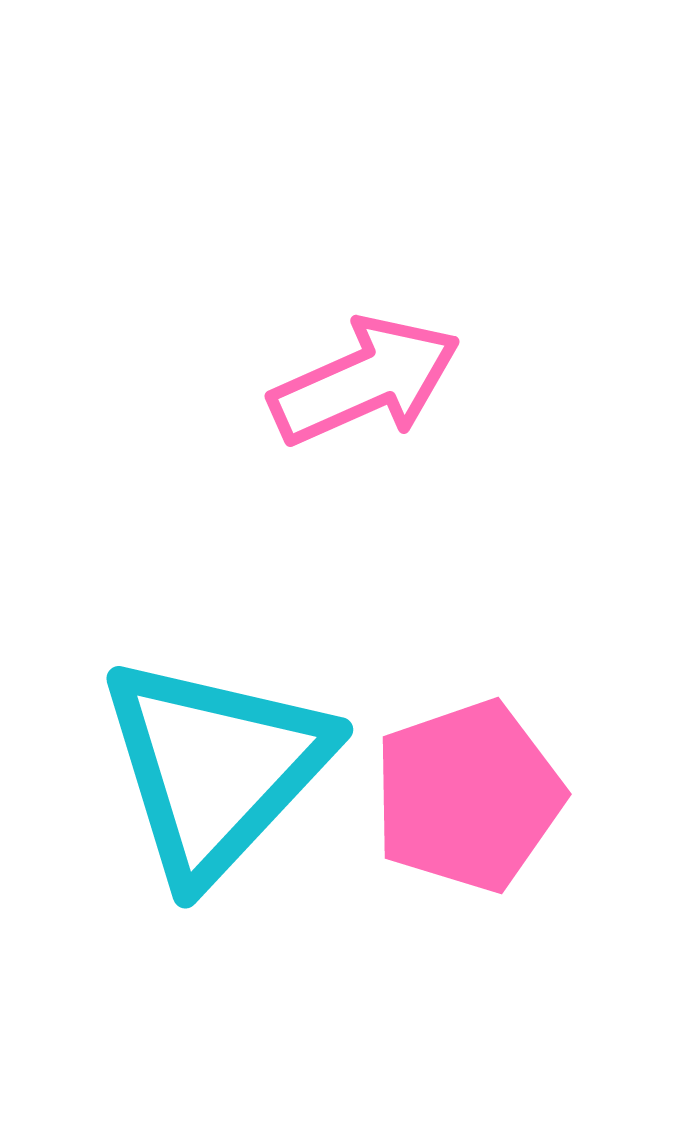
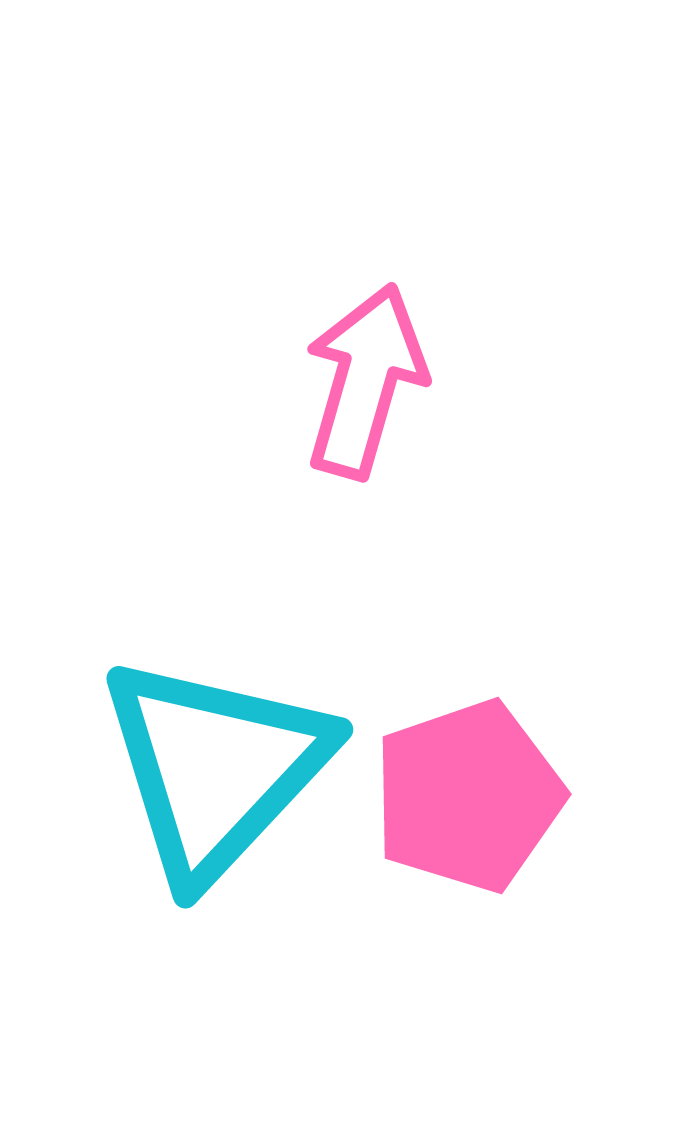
pink arrow: rotated 50 degrees counterclockwise
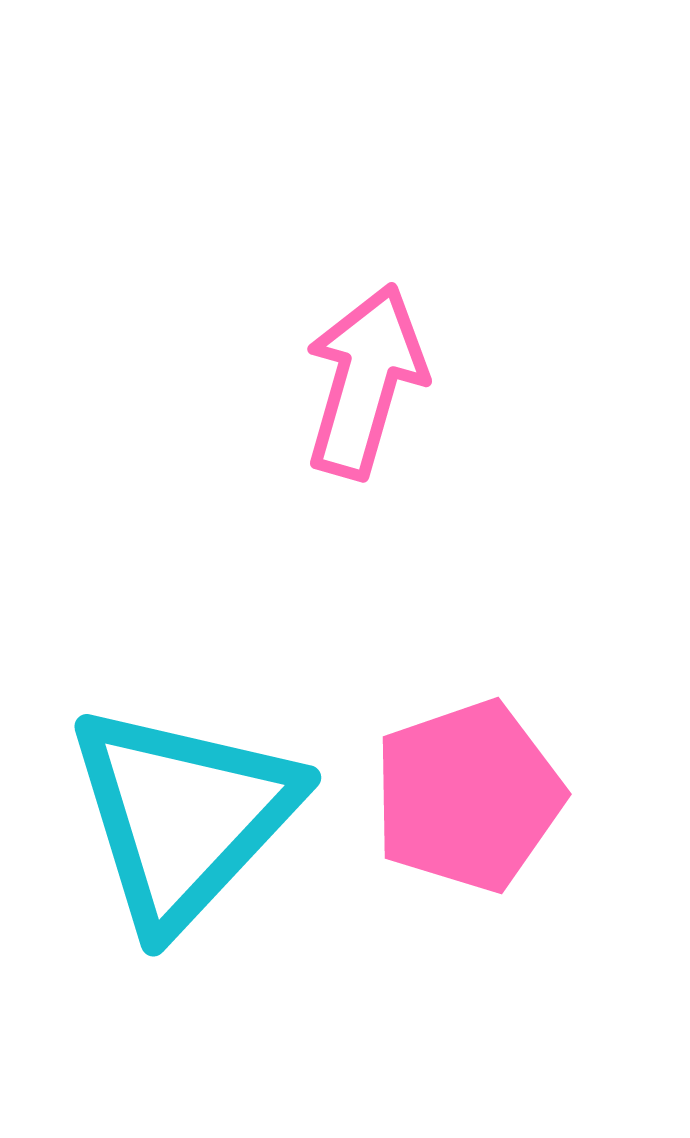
cyan triangle: moved 32 px left, 48 px down
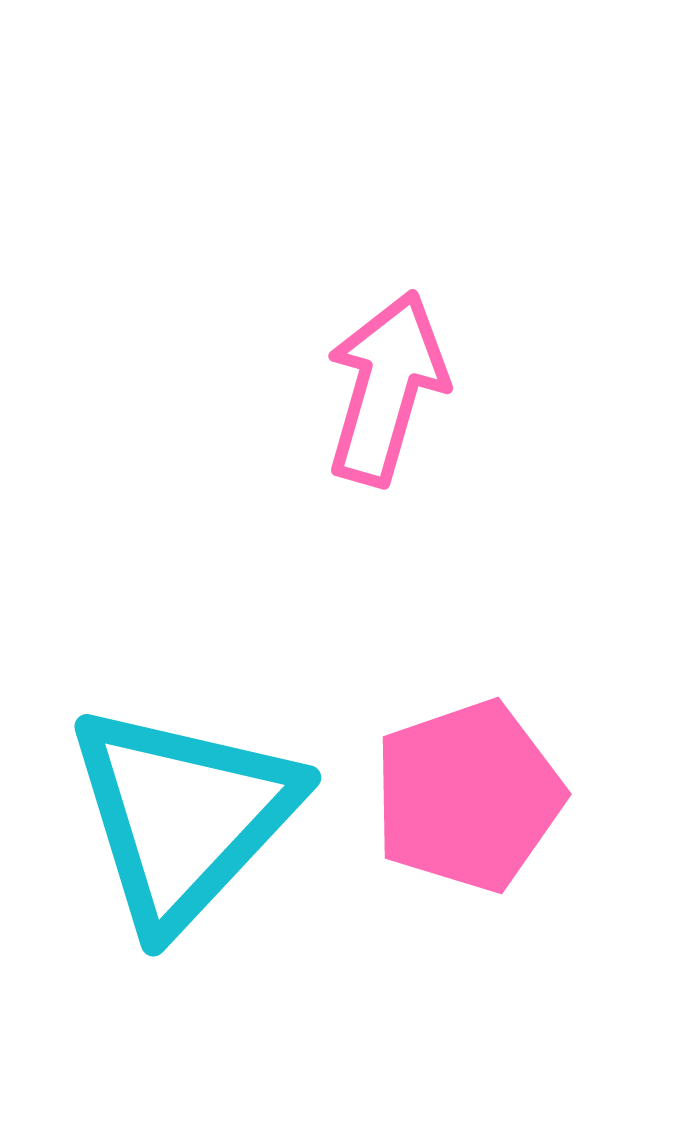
pink arrow: moved 21 px right, 7 px down
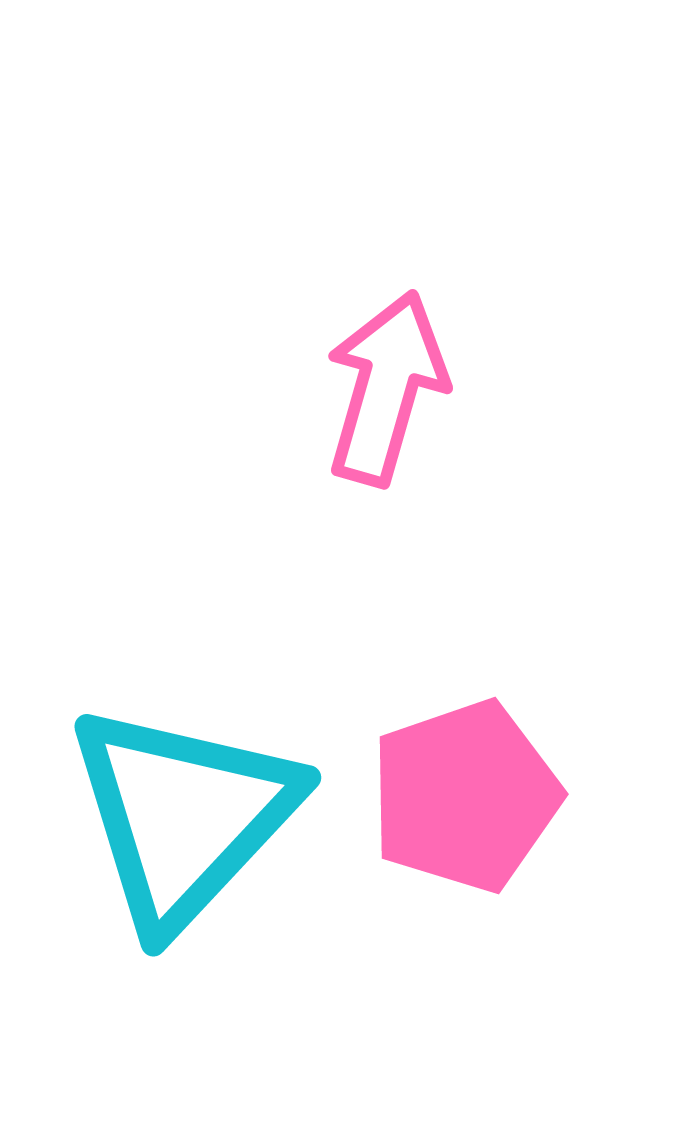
pink pentagon: moved 3 px left
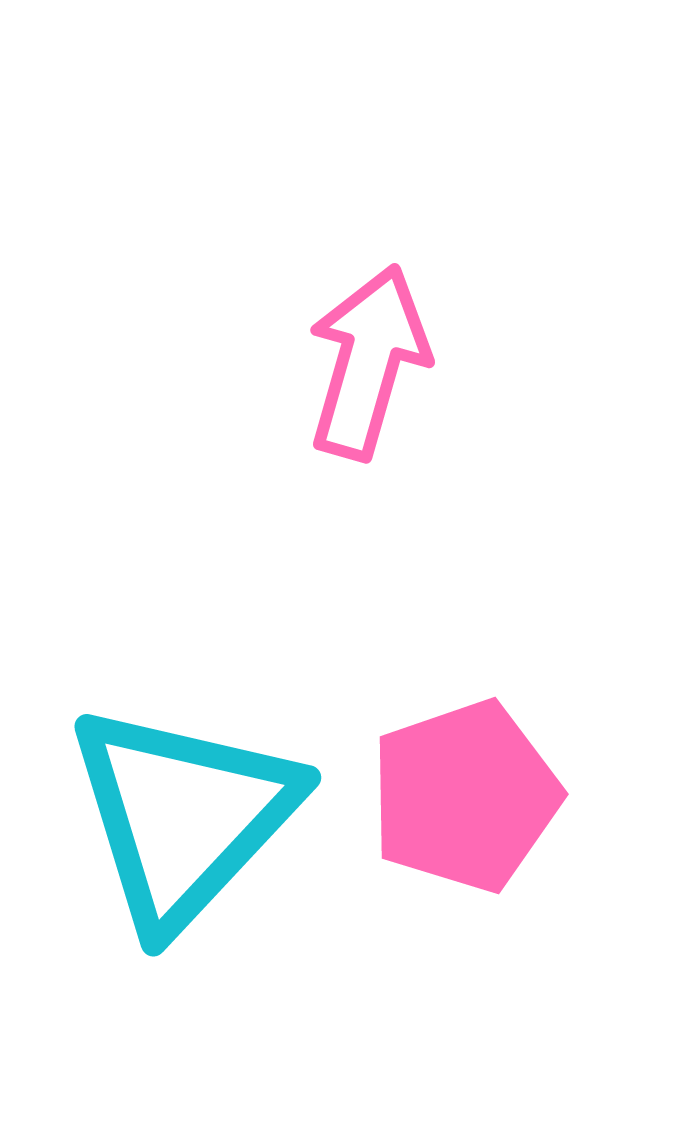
pink arrow: moved 18 px left, 26 px up
